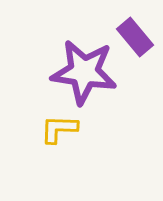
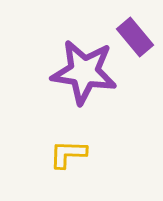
yellow L-shape: moved 9 px right, 25 px down
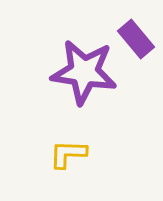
purple rectangle: moved 1 px right, 2 px down
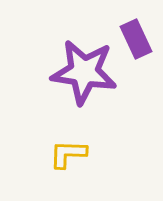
purple rectangle: rotated 15 degrees clockwise
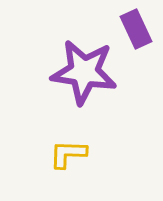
purple rectangle: moved 10 px up
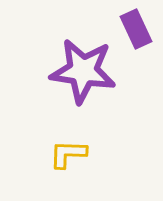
purple star: moved 1 px left, 1 px up
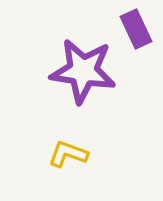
yellow L-shape: rotated 18 degrees clockwise
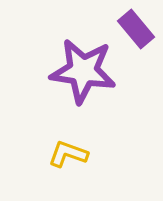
purple rectangle: rotated 15 degrees counterclockwise
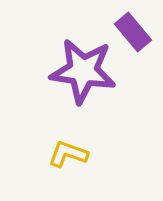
purple rectangle: moved 3 px left, 3 px down
